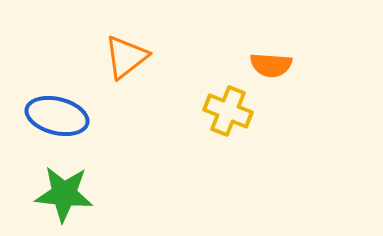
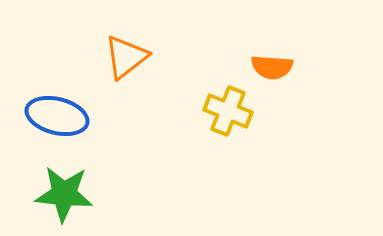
orange semicircle: moved 1 px right, 2 px down
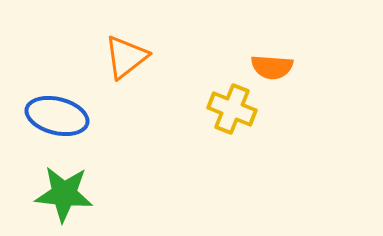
yellow cross: moved 4 px right, 2 px up
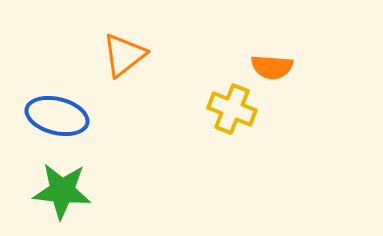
orange triangle: moved 2 px left, 2 px up
green star: moved 2 px left, 3 px up
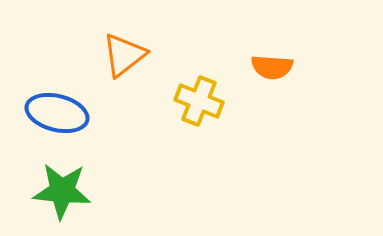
yellow cross: moved 33 px left, 8 px up
blue ellipse: moved 3 px up
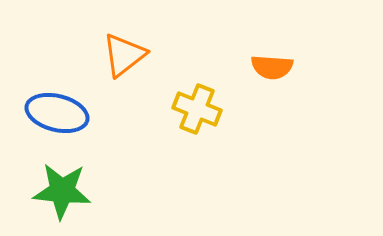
yellow cross: moved 2 px left, 8 px down
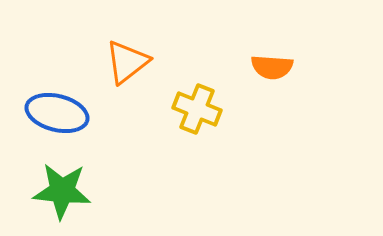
orange triangle: moved 3 px right, 7 px down
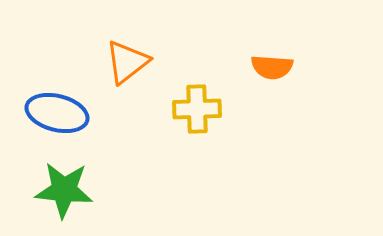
yellow cross: rotated 24 degrees counterclockwise
green star: moved 2 px right, 1 px up
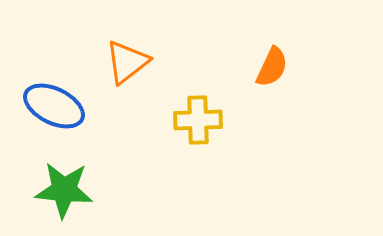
orange semicircle: rotated 69 degrees counterclockwise
yellow cross: moved 1 px right, 11 px down
blue ellipse: moved 3 px left, 7 px up; rotated 12 degrees clockwise
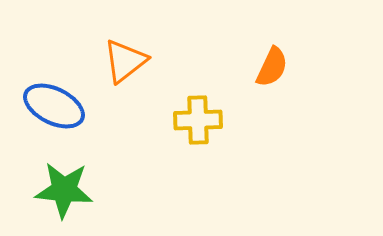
orange triangle: moved 2 px left, 1 px up
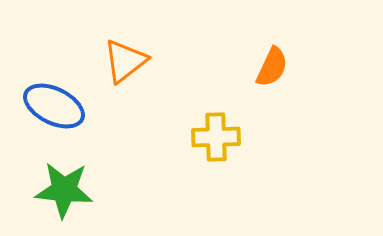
yellow cross: moved 18 px right, 17 px down
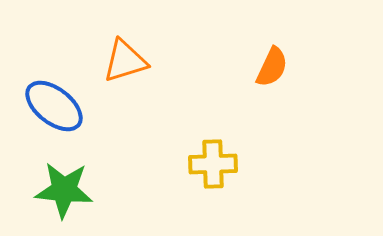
orange triangle: rotated 21 degrees clockwise
blue ellipse: rotated 12 degrees clockwise
yellow cross: moved 3 px left, 27 px down
